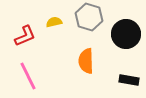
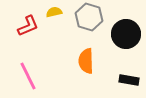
yellow semicircle: moved 10 px up
red L-shape: moved 3 px right, 10 px up
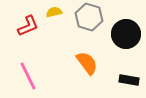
orange semicircle: moved 1 px right, 2 px down; rotated 145 degrees clockwise
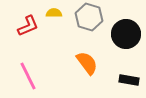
yellow semicircle: moved 1 px down; rotated 14 degrees clockwise
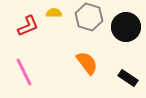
black circle: moved 7 px up
pink line: moved 4 px left, 4 px up
black rectangle: moved 1 px left, 2 px up; rotated 24 degrees clockwise
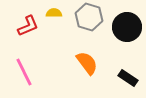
black circle: moved 1 px right
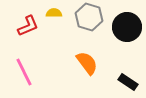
black rectangle: moved 4 px down
